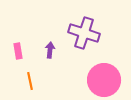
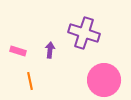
pink rectangle: rotated 63 degrees counterclockwise
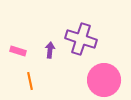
purple cross: moved 3 px left, 6 px down
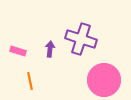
purple arrow: moved 1 px up
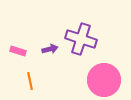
purple arrow: rotated 70 degrees clockwise
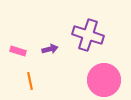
purple cross: moved 7 px right, 4 px up
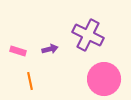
purple cross: rotated 8 degrees clockwise
pink circle: moved 1 px up
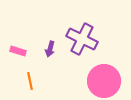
purple cross: moved 6 px left, 4 px down
purple arrow: rotated 119 degrees clockwise
pink circle: moved 2 px down
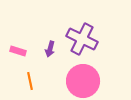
pink circle: moved 21 px left
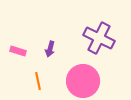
purple cross: moved 17 px right, 1 px up
orange line: moved 8 px right
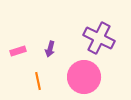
pink rectangle: rotated 35 degrees counterclockwise
pink circle: moved 1 px right, 4 px up
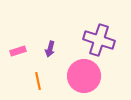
purple cross: moved 2 px down; rotated 8 degrees counterclockwise
pink circle: moved 1 px up
